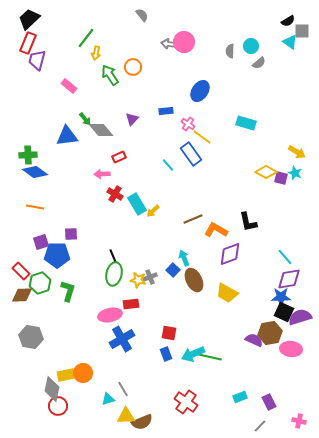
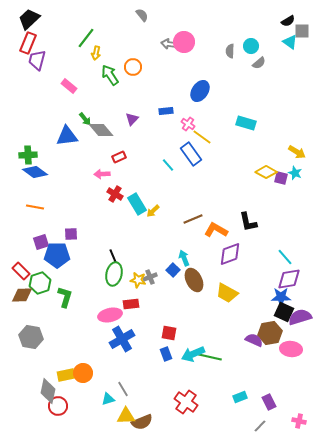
green L-shape at (68, 291): moved 3 px left, 6 px down
gray diamond at (52, 389): moved 4 px left, 2 px down
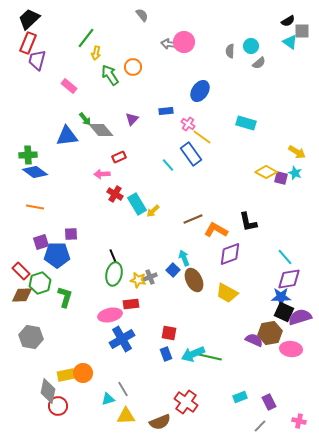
brown semicircle at (142, 422): moved 18 px right
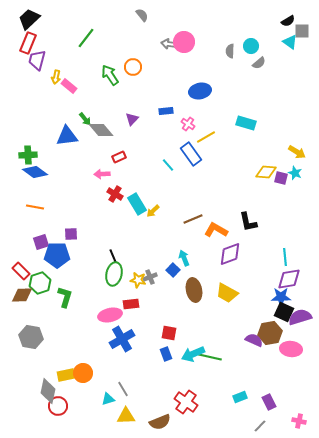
yellow arrow at (96, 53): moved 40 px left, 24 px down
blue ellipse at (200, 91): rotated 45 degrees clockwise
yellow line at (202, 137): moved 4 px right; rotated 66 degrees counterclockwise
yellow diamond at (266, 172): rotated 25 degrees counterclockwise
cyan line at (285, 257): rotated 36 degrees clockwise
brown ellipse at (194, 280): moved 10 px down; rotated 15 degrees clockwise
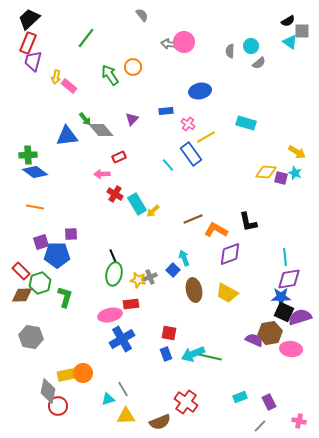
purple trapezoid at (37, 60): moved 4 px left, 1 px down
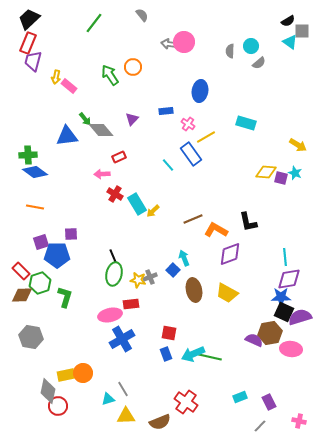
green line at (86, 38): moved 8 px right, 15 px up
blue ellipse at (200, 91): rotated 70 degrees counterclockwise
yellow arrow at (297, 152): moved 1 px right, 7 px up
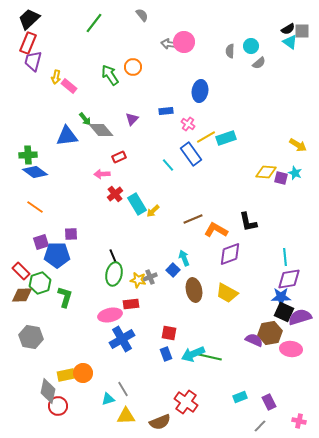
black semicircle at (288, 21): moved 8 px down
cyan rectangle at (246, 123): moved 20 px left, 15 px down; rotated 36 degrees counterclockwise
red cross at (115, 194): rotated 21 degrees clockwise
orange line at (35, 207): rotated 24 degrees clockwise
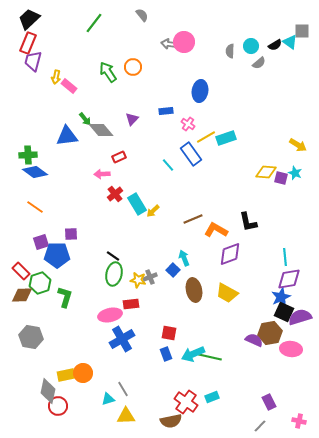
black semicircle at (288, 29): moved 13 px left, 16 px down
green arrow at (110, 75): moved 2 px left, 3 px up
black line at (113, 256): rotated 32 degrees counterclockwise
blue star at (281, 297): rotated 24 degrees counterclockwise
cyan rectangle at (240, 397): moved 28 px left
brown semicircle at (160, 422): moved 11 px right, 1 px up; rotated 10 degrees clockwise
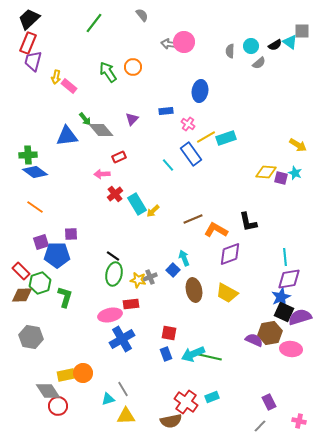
gray diamond at (48, 391): rotated 45 degrees counterclockwise
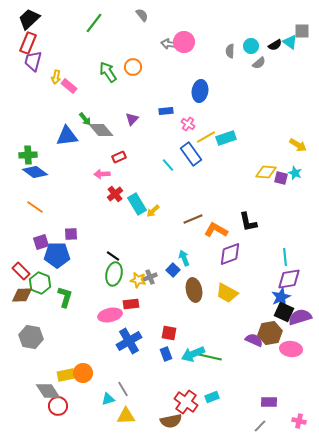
green hexagon at (40, 283): rotated 20 degrees counterclockwise
blue cross at (122, 339): moved 7 px right, 2 px down
purple rectangle at (269, 402): rotated 63 degrees counterclockwise
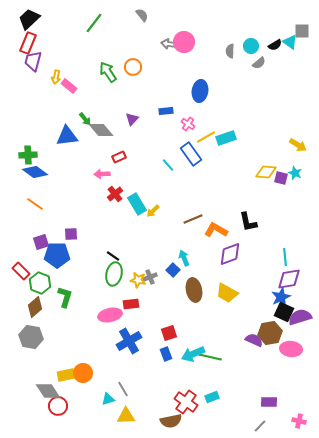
orange line at (35, 207): moved 3 px up
brown diamond at (22, 295): moved 13 px right, 12 px down; rotated 40 degrees counterclockwise
red square at (169, 333): rotated 28 degrees counterclockwise
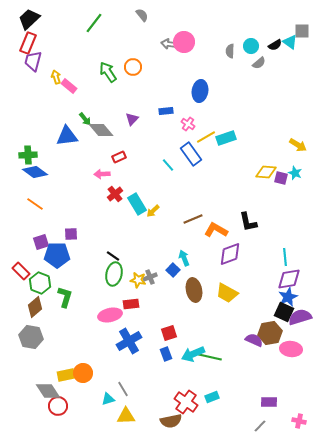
yellow arrow at (56, 77): rotated 152 degrees clockwise
blue star at (281, 297): moved 7 px right
